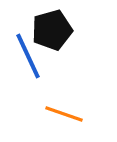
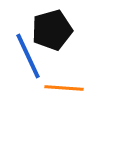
orange line: moved 26 px up; rotated 15 degrees counterclockwise
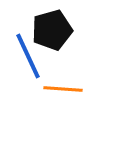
orange line: moved 1 px left, 1 px down
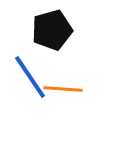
blue line: moved 2 px right, 21 px down; rotated 9 degrees counterclockwise
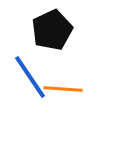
black pentagon: rotated 9 degrees counterclockwise
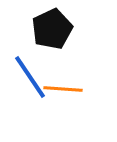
black pentagon: moved 1 px up
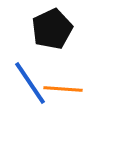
blue line: moved 6 px down
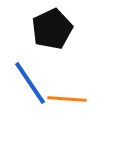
orange line: moved 4 px right, 10 px down
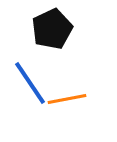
orange line: rotated 15 degrees counterclockwise
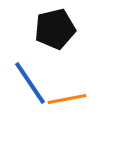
black pentagon: moved 3 px right; rotated 12 degrees clockwise
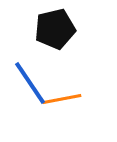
orange line: moved 5 px left
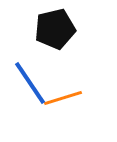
orange line: moved 1 px right, 1 px up; rotated 6 degrees counterclockwise
